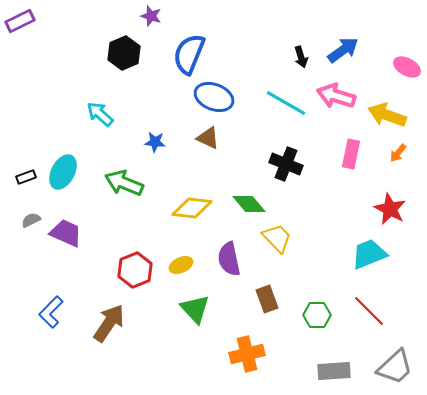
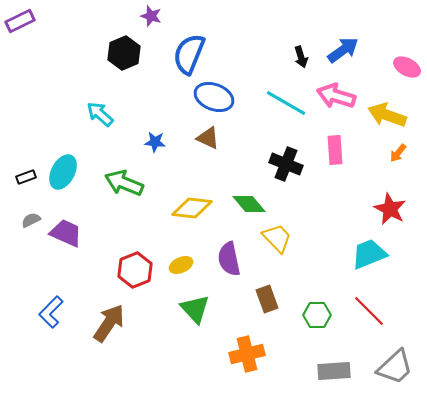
pink rectangle: moved 16 px left, 4 px up; rotated 16 degrees counterclockwise
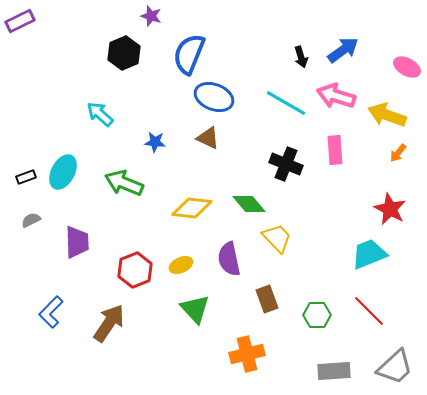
purple trapezoid: moved 11 px right, 9 px down; rotated 64 degrees clockwise
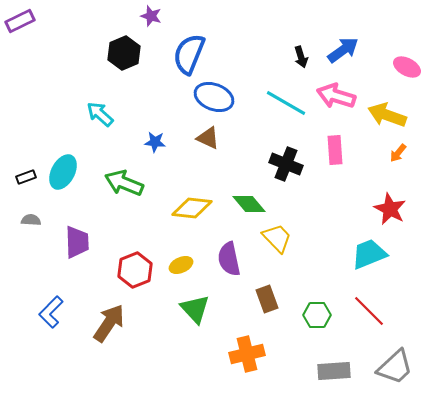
gray semicircle: rotated 30 degrees clockwise
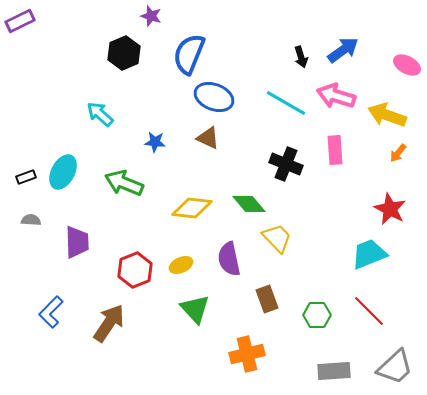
pink ellipse: moved 2 px up
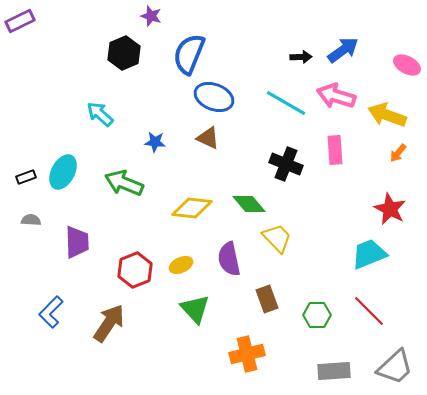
black arrow: rotated 75 degrees counterclockwise
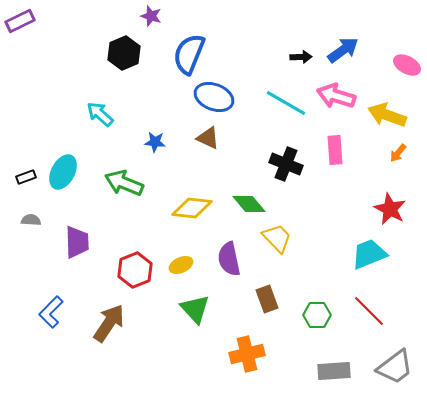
gray trapezoid: rotated 6 degrees clockwise
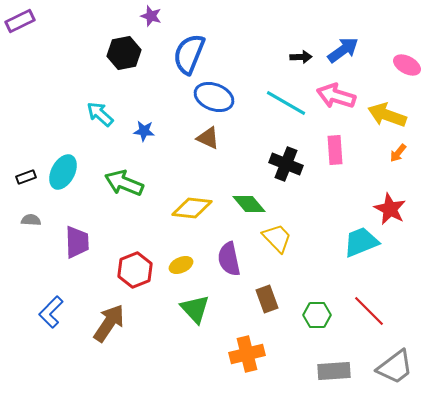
black hexagon: rotated 12 degrees clockwise
blue star: moved 11 px left, 11 px up
cyan trapezoid: moved 8 px left, 12 px up
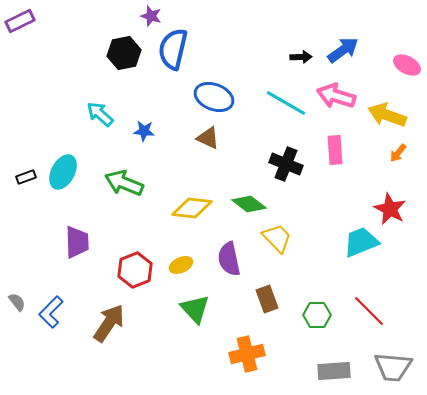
blue semicircle: moved 16 px left, 5 px up; rotated 9 degrees counterclockwise
green diamond: rotated 12 degrees counterclockwise
gray semicircle: moved 14 px left, 82 px down; rotated 48 degrees clockwise
gray trapezoid: moved 2 px left; rotated 42 degrees clockwise
